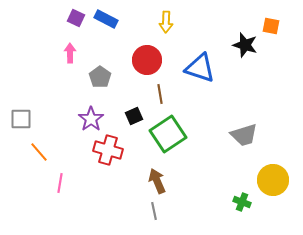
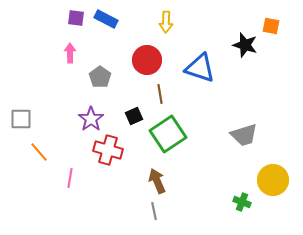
purple square: rotated 18 degrees counterclockwise
pink line: moved 10 px right, 5 px up
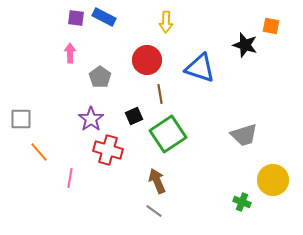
blue rectangle: moved 2 px left, 2 px up
gray line: rotated 42 degrees counterclockwise
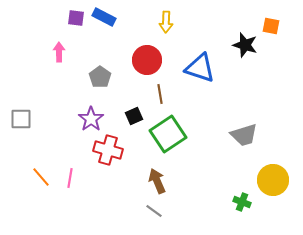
pink arrow: moved 11 px left, 1 px up
orange line: moved 2 px right, 25 px down
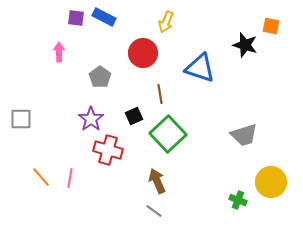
yellow arrow: rotated 20 degrees clockwise
red circle: moved 4 px left, 7 px up
green square: rotated 9 degrees counterclockwise
yellow circle: moved 2 px left, 2 px down
green cross: moved 4 px left, 2 px up
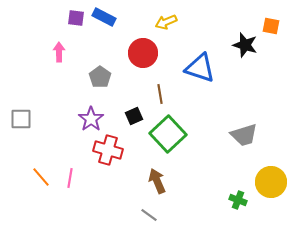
yellow arrow: rotated 45 degrees clockwise
gray line: moved 5 px left, 4 px down
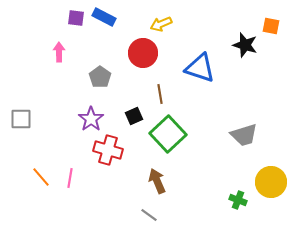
yellow arrow: moved 5 px left, 2 px down
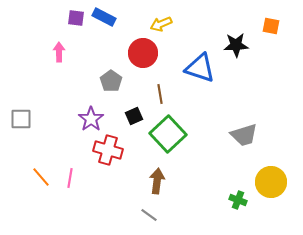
black star: moved 9 px left; rotated 20 degrees counterclockwise
gray pentagon: moved 11 px right, 4 px down
brown arrow: rotated 30 degrees clockwise
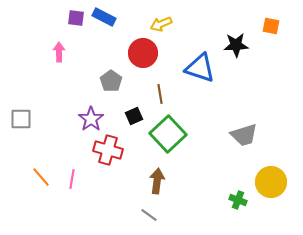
pink line: moved 2 px right, 1 px down
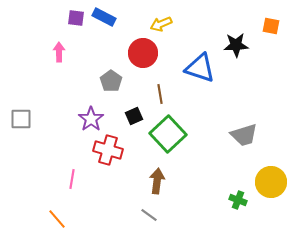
orange line: moved 16 px right, 42 px down
